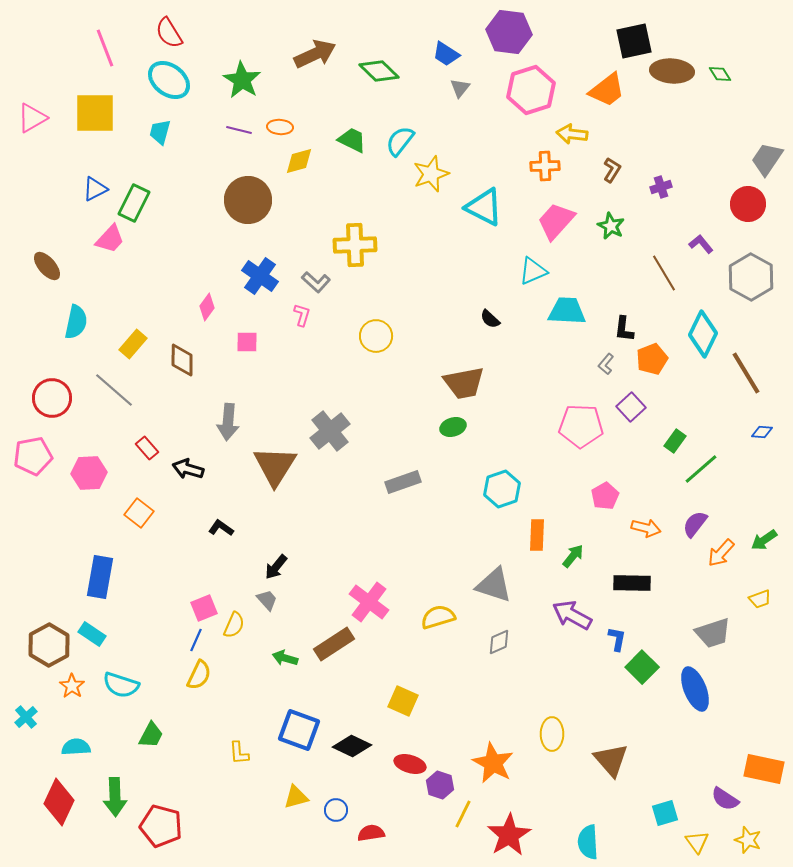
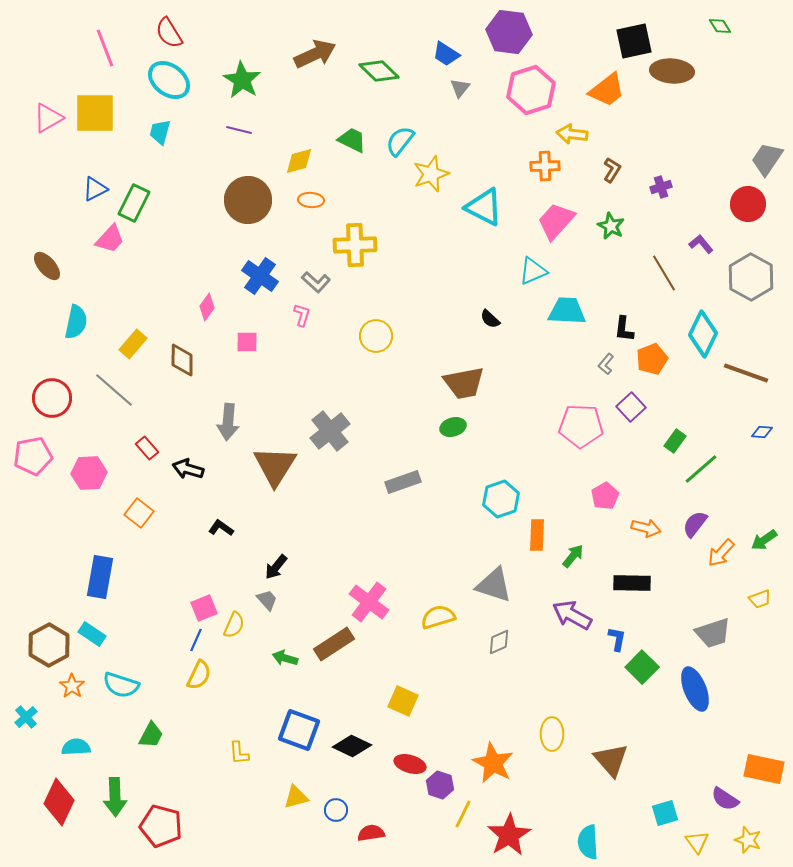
green diamond at (720, 74): moved 48 px up
pink triangle at (32, 118): moved 16 px right
orange ellipse at (280, 127): moved 31 px right, 73 px down
brown line at (746, 373): rotated 39 degrees counterclockwise
cyan hexagon at (502, 489): moved 1 px left, 10 px down
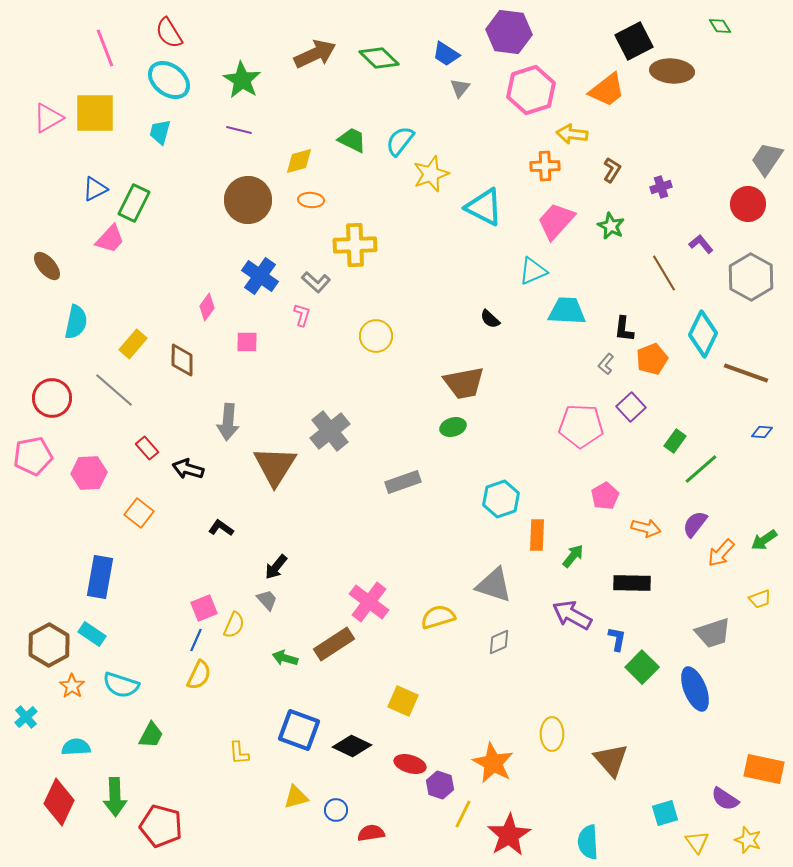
black square at (634, 41): rotated 15 degrees counterclockwise
green diamond at (379, 71): moved 13 px up
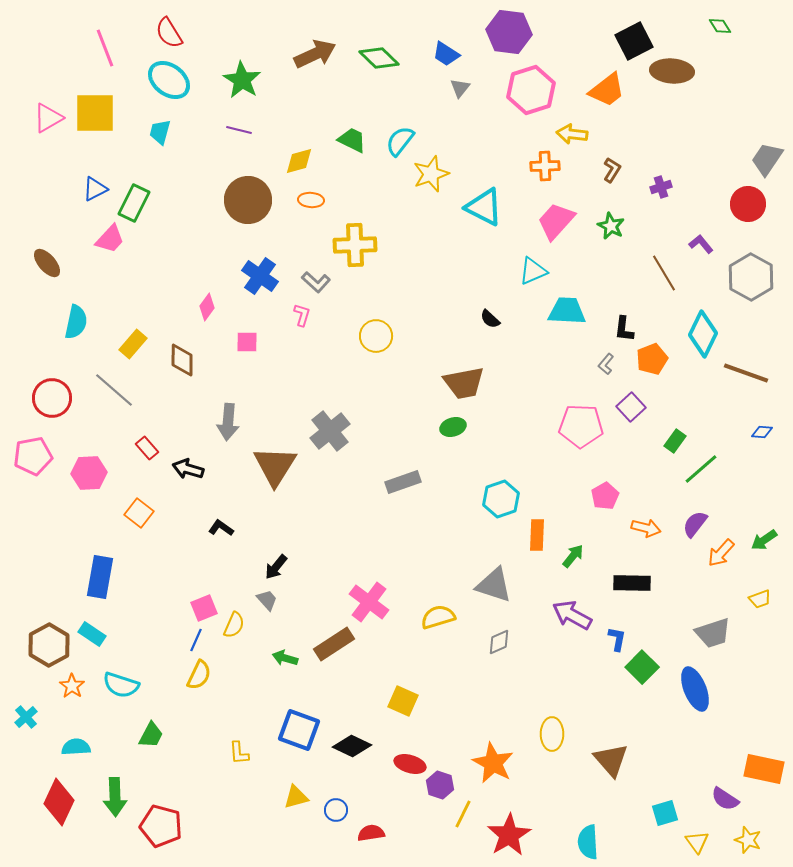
brown ellipse at (47, 266): moved 3 px up
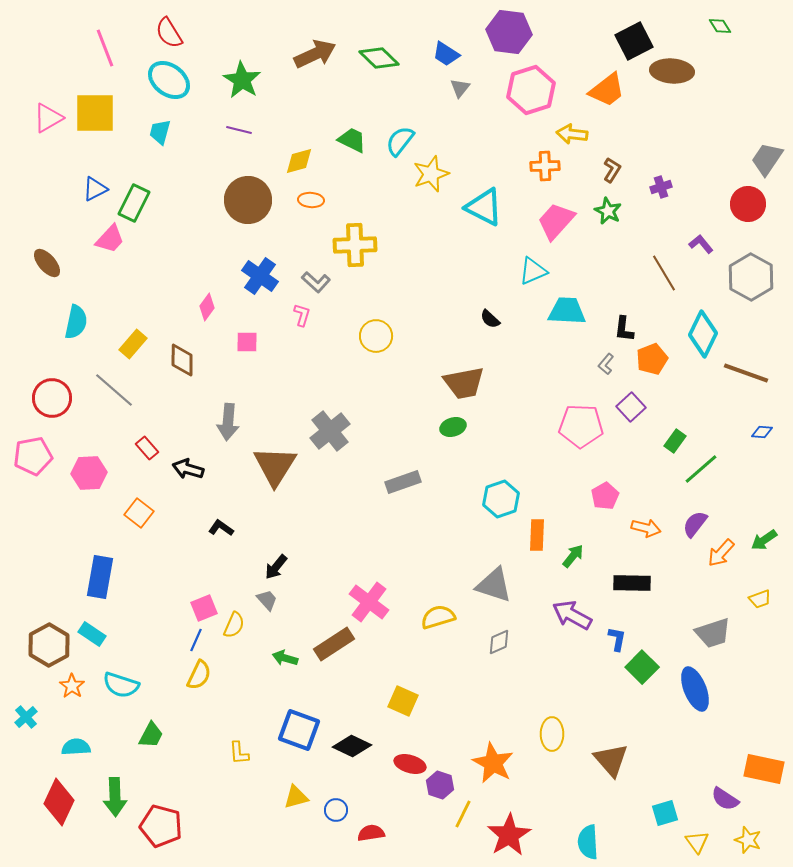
green star at (611, 226): moved 3 px left, 15 px up
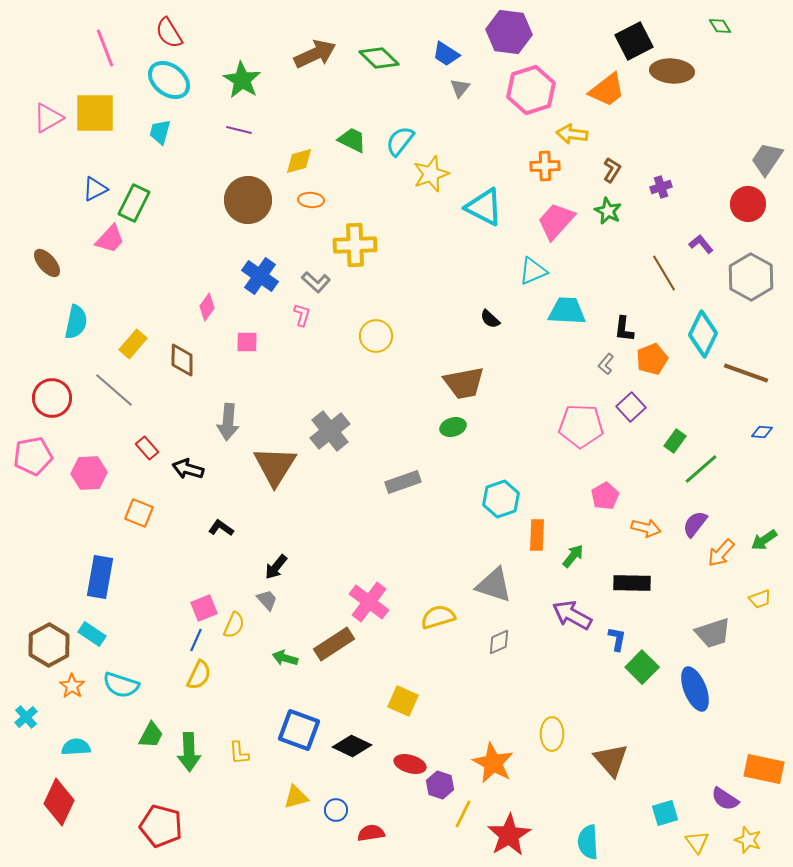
orange square at (139, 513): rotated 16 degrees counterclockwise
green arrow at (115, 797): moved 74 px right, 45 px up
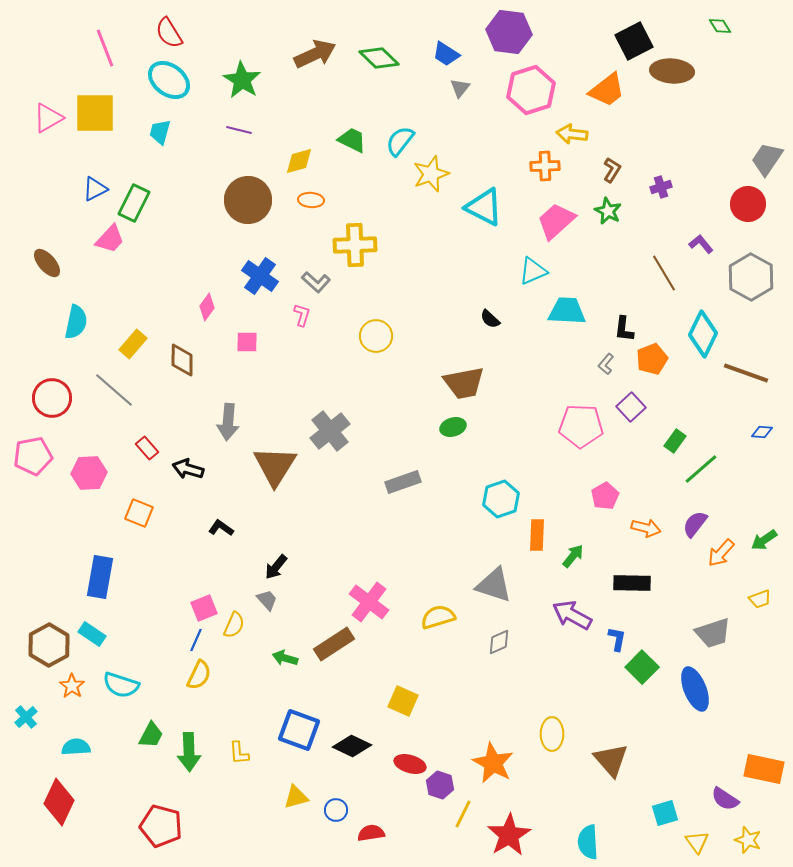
pink trapezoid at (556, 221): rotated 6 degrees clockwise
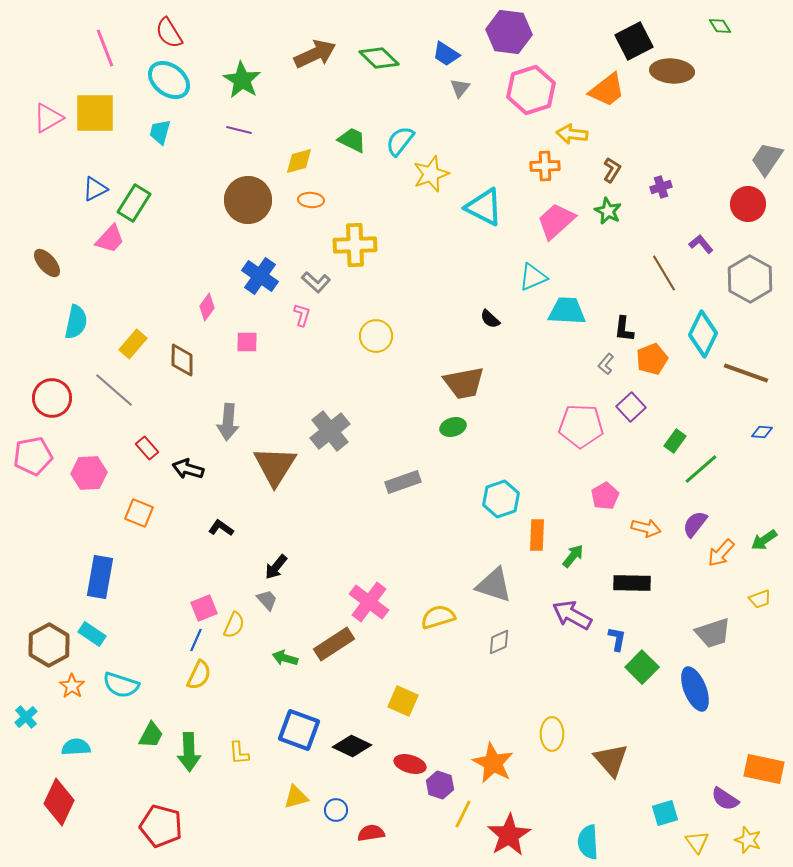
green rectangle at (134, 203): rotated 6 degrees clockwise
cyan triangle at (533, 271): moved 6 px down
gray hexagon at (751, 277): moved 1 px left, 2 px down
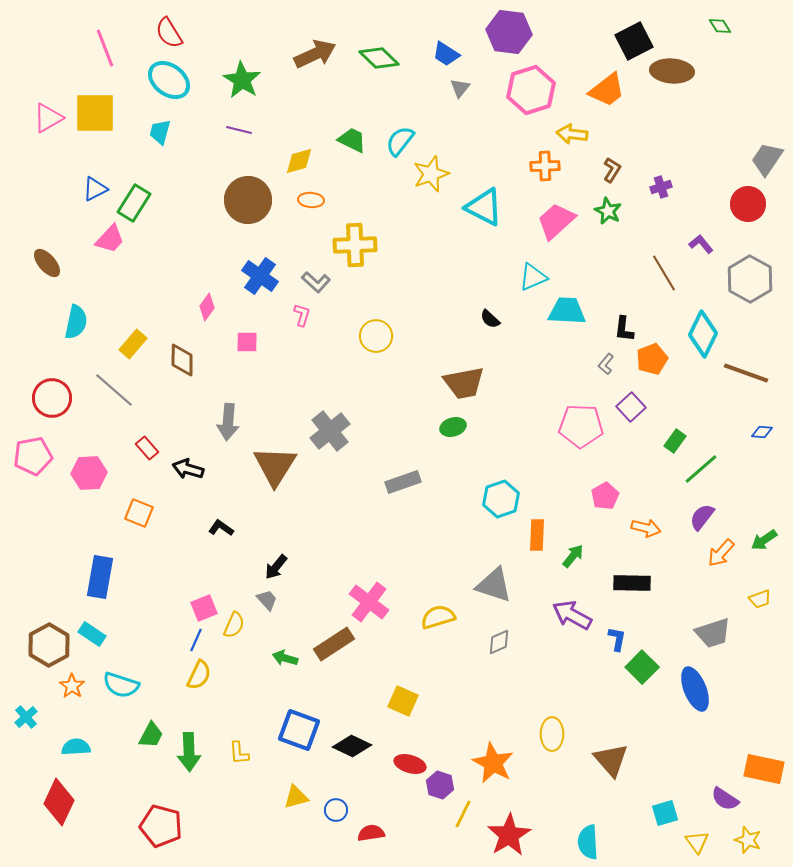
purple semicircle at (695, 524): moved 7 px right, 7 px up
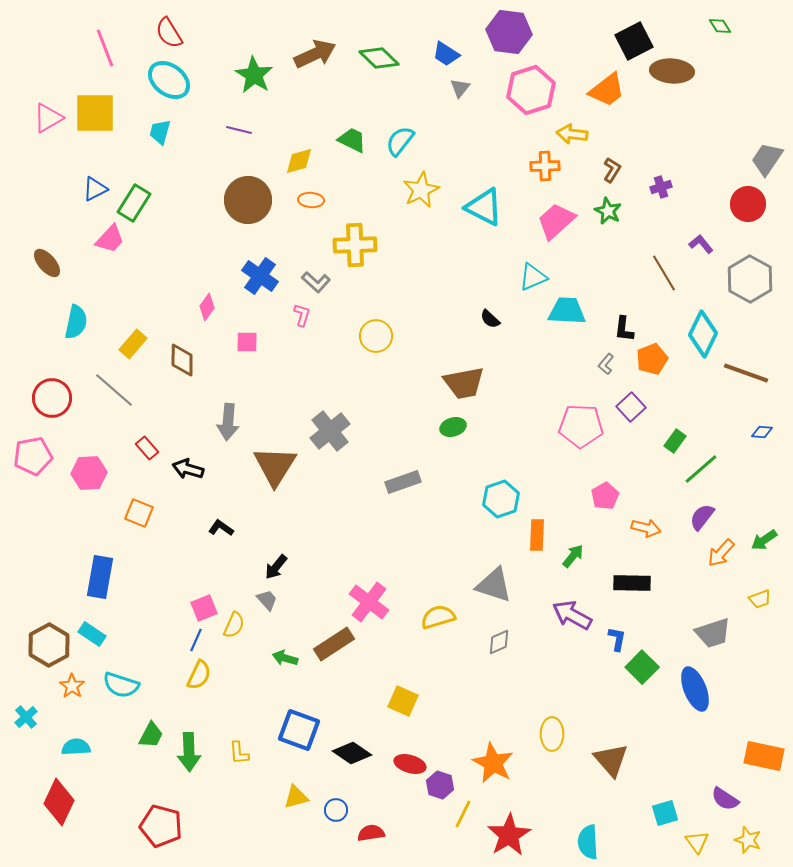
green star at (242, 80): moved 12 px right, 5 px up
yellow star at (431, 174): moved 10 px left, 16 px down; rotated 6 degrees counterclockwise
black diamond at (352, 746): moved 7 px down; rotated 9 degrees clockwise
orange rectangle at (764, 769): moved 13 px up
